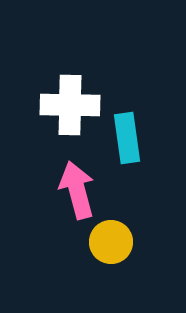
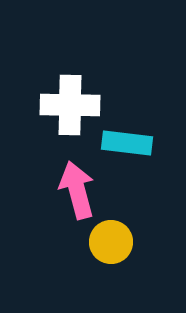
cyan rectangle: moved 5 px down; rotated 75 degrees counterclockwise
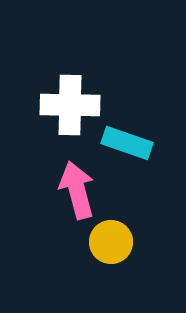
cyan rectangle: rotated 12 degrees clockwise
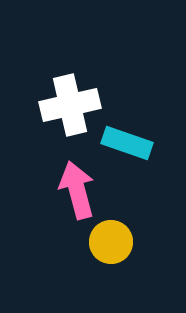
white cross: rotated 14 degrees counterclockwise
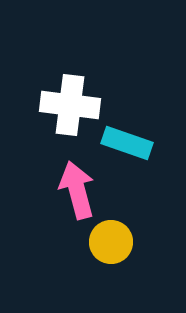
white cross: rotated 20 degrees clockwise
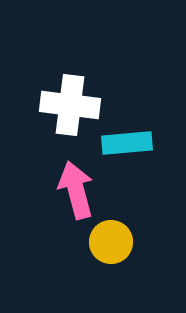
cyan rectangle: rotated 24 degrees counterclockwise
pink arrow: moved 1 px left
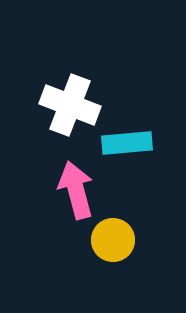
white cross: rotated 14 degrees clockwise
yellow circle: moved 2 px right, 2 px up
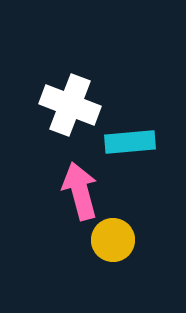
cyan rectangle: moved 3 px right, 1 px up
pink arrow: moved 4 px right, 1 px down
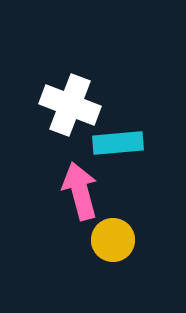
cyan rectangle: moved 12 px left, 1 px down
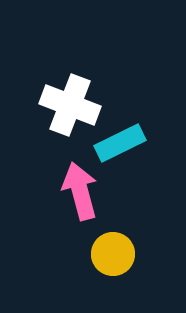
cyan rectangle: moved 2 px right; rotated 21 degrees counterclockwise
yellow circle: moved 14 px down
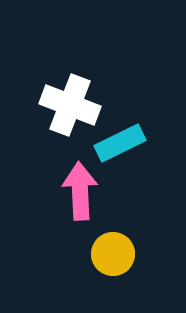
pink arrow: rotated 12 degrees clockwise
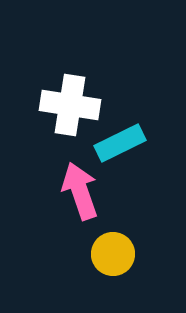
white cross: rotated 12 degrees counterclockwise
pink arrow: rotated 16 degrees counterclockwise
